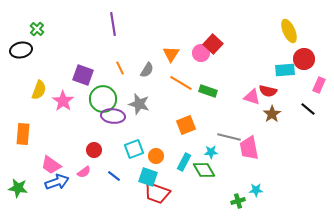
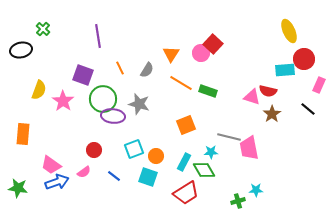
purple line at (113, 24): moved 15 px left, 12 px down
green cross at (37, 29): moved 6 px right
red trapezoid at (157, 193): moved 29 px right; rotated 52 degrees counterclockwise
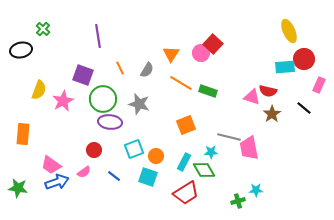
cyan rectangle at (285, 70): moved 3 px up
pink star at (63, 101): rotated 10 degrees clockwise
black line at (308, 109): moved 4 px left, 1 px up
purple ellipse at (113, 116): moved 3 px left, 6 px down
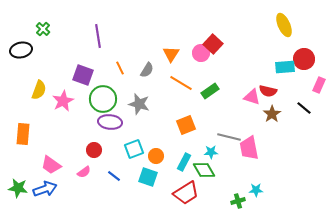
yellow ellipse at (289, 31): moved 5 px left, 6 px up
green rectangle at (208, 91): moved 2 px right; rotated 54 degrees counterclockwise
blue arrow at (57, 182): moved 12 px left, 7 px down
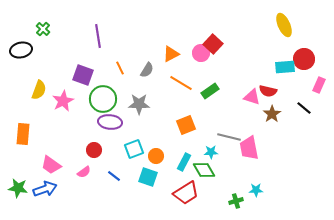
orange triangle at (171, 54): rotated 30 degrees clockwise
gray star at (139, 104): rotated 15 degrees counterclockwise
green cross at (238, 201): moved 2 px left
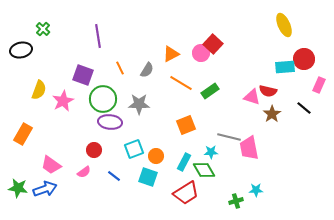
orange rectangle at (23, 134): rotated 25 degrees clockwise
